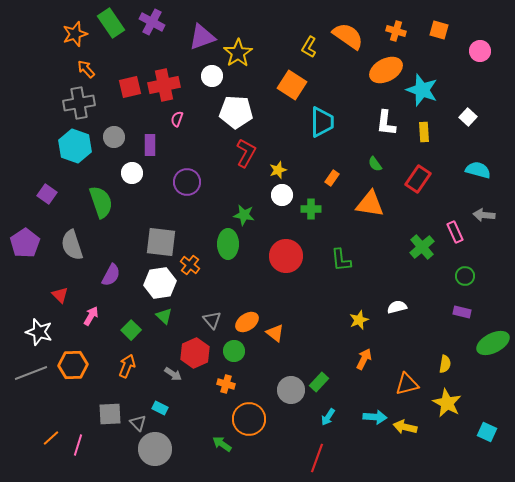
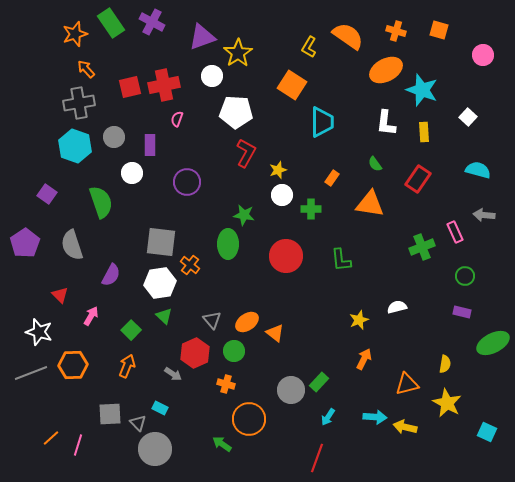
pink circle at (480, 51): moved 3 px right, 4 px down
green cross at (422, 247): rotated 20 degrees clockwise
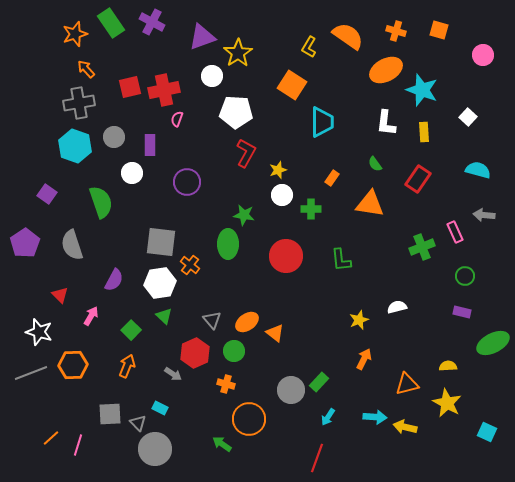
red cross at (164, 85): moved 5 px down
purple semicircle at (111, 275): moved 3 px right, 5 px down
yellow semicircle at (445, 364): moved 3 px right, 2 px down; rotated 102 degrees counterclockwise
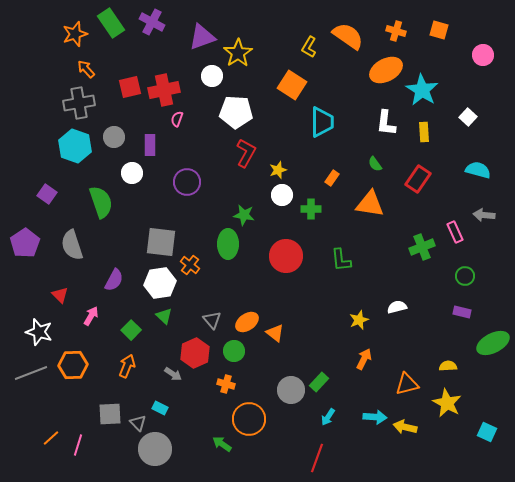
cyan star at (422, 90): rotated 12 degrees clockwise
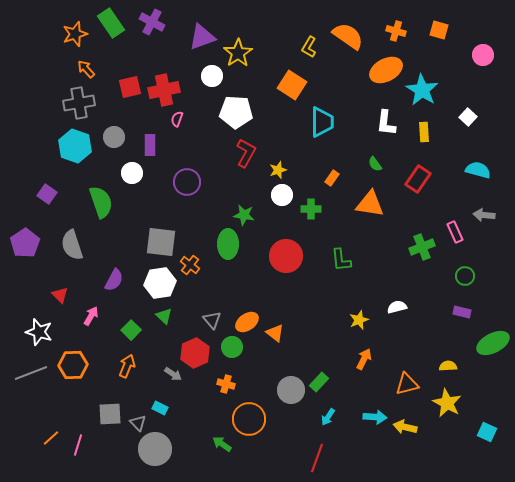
green circle at (234, 351): moved 2 px left, 4 px up
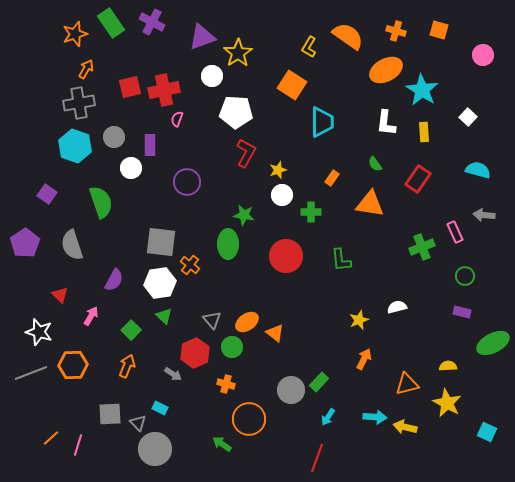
orange arrow at (86, 69): rotated 72 degrees clockwise
white circle at (132, 173): moved 1 px left, 5 px up
green cross at (311, 209): moved 3 px down
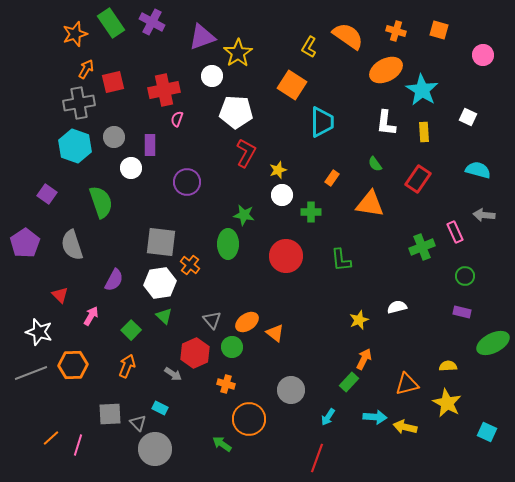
red square at (130, 87): moved 17 px left, 5 px up
white square at (468, 117): rotated 18 degrees counterclockwise
green rectangle at (319, 382): moved 30 px right
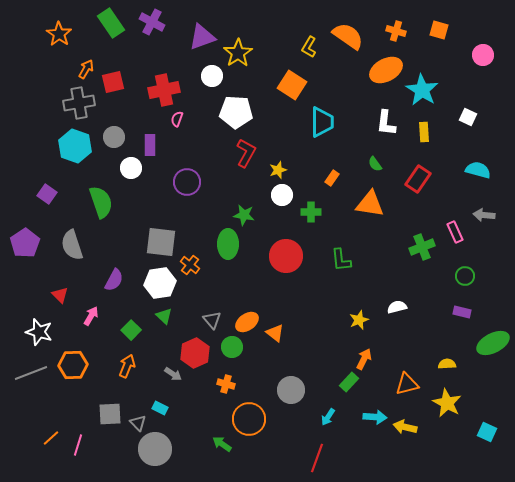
orange star at (75, 34): moved 16 px left; rotated 20 degrees counterclockwise
yellow semicircle at (448, 366): moved 1 px left, 2 px up
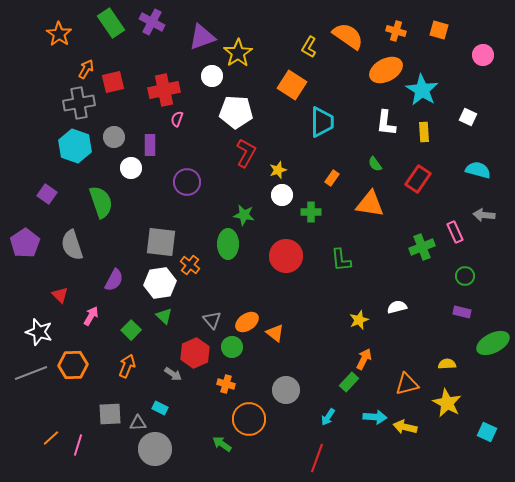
gray circle at (291, 390): moved 5 px left
gray triangle at (138, 423): rotated 48 degrees counterclockwise
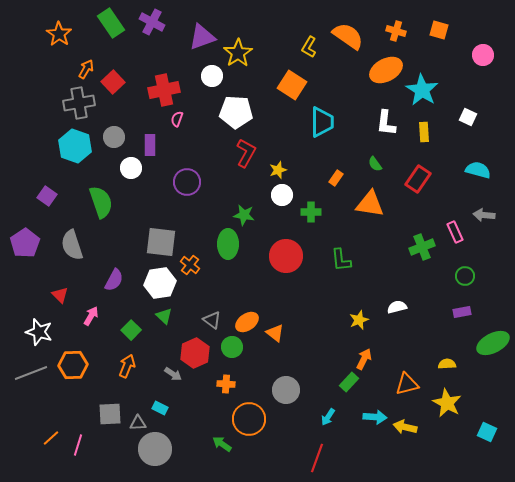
red square at (113, 82): rotated 30 degrees counterclockwise
orange rectangle at (332, 178): moved 4 px right
purple square at (47, 194): moved 2 px down
purple rectangle at (462, 312): rotated 24 degrees counterclockwise
gray triangle at (212, 320): rotated 12 degrees counterclockwise
orange cross at (226, 384): rotated 12 degrees counterclockwise
